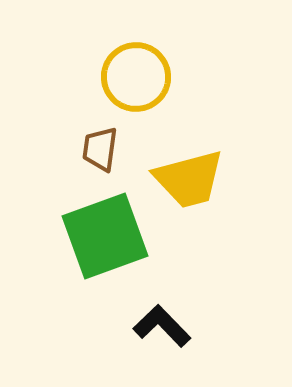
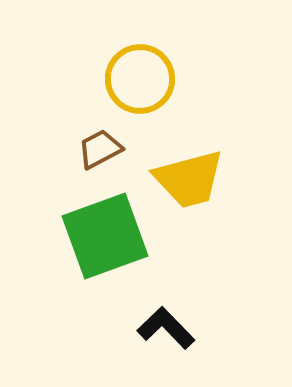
yellow circle: moved 4 px right, 2 px down
brown trapezoid: rotated 54 degrees clockwise
black L-shape: moved 4 px right, 2 px down
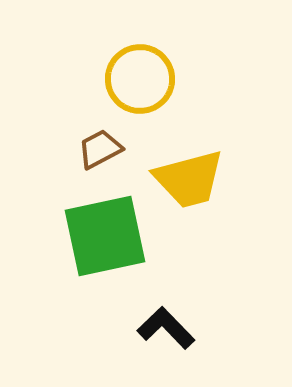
green square: rotated 8 degrees clockwise
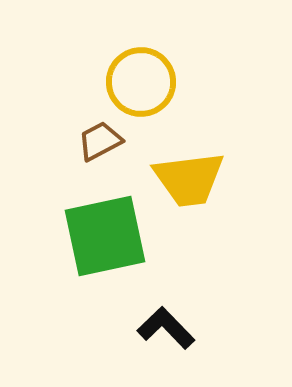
yellow circle: moved 1 px right, 3 px down
brown trapezoid: moved 8 px up
yellow trapezoid: rotated 8 degrees clockwise
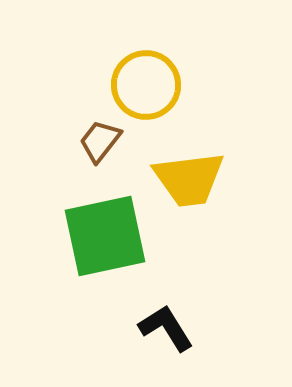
yellow circle: moved 5 px right, 3 px down
brown trapezoid: rotated 24 degrees counterclockwise
black L-shape: rotated 12 degrees clockwise
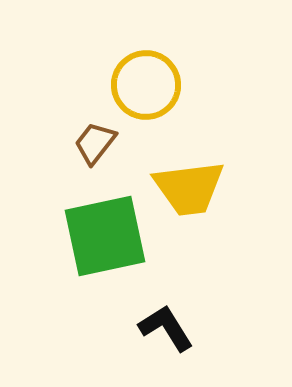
brown trapezoid: moved 5 px left, 2 px down
yellow trapezoid: moved 9 px down
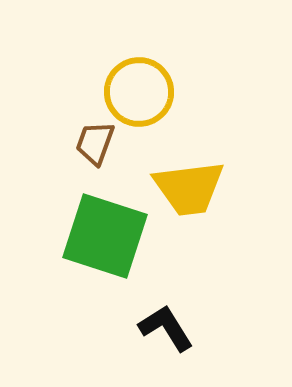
yellow circle: moved 7 px left, 7 px down
brown trapezoid: rotated 18 degrees counterclockwise
green square: rotated 30 degrees clockwise
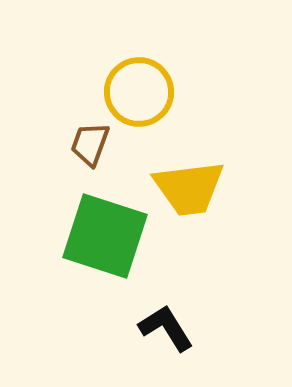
brown trapezoid: moved 5 px left, 1 px down
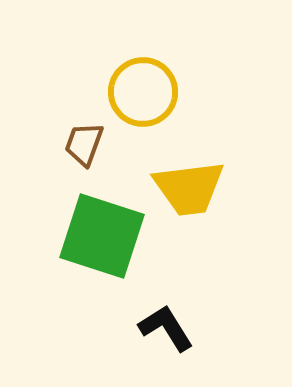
yellow circle: moved 4 px right
brown trapezoid: moved 6 px left
green square: moved 3 px left
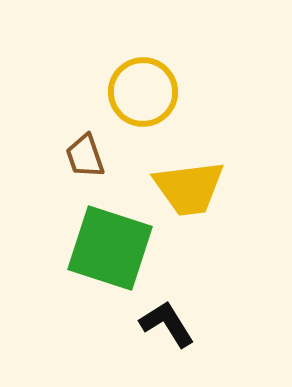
brown trapezoid: moved 1 px right, 12 px down; rotated 39 degrees counterclockwise
green square: moved 8 px right, 12 px down
black L-shape: moved 1 px right, 4 px up
